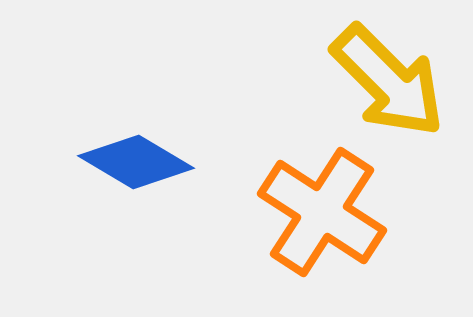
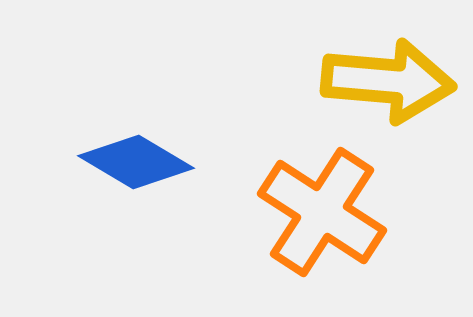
yellow arrow: rotated 40 degrees counterclockwise
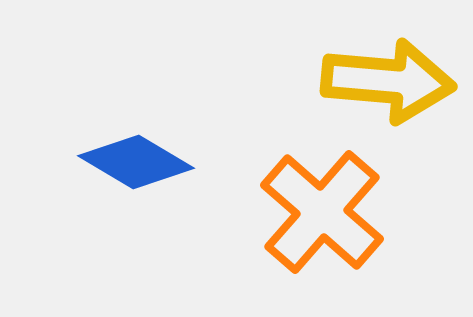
orange cross: rotated 8 degrees clockwise
